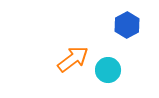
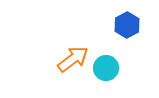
cyan circle: moved 2 px left, 2 px up
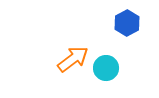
blue hexagon: moved 2 px up
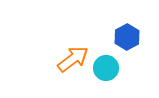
blue hexagon: moved 14 px down
